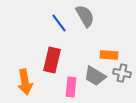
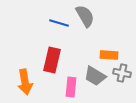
blue line: rotated 36 degrees counterclockwise
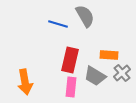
blue line: moved 1 px left, 1 px down
red rectangle: moved 18 px right
gray cross: rotated 36 degrees clockwise
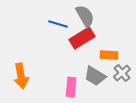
red rectangle: moved 12 px right, 22 px up; rotated 45 degrees clockwise
orange arrow: moved 4 px left, 6 px up
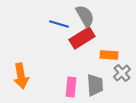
blue line: moved 1 px right
gray trapezoid: moved 9 px down; rotated 125 degrees counterclockwise
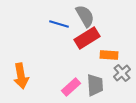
red rectangle: moved 5 px right
pink rectangle: rotated 42 degrees clockwise
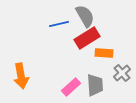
blue line: rotated 30 degrees counterclockwise
orange rectangle: moved 5 px left, 2 px up
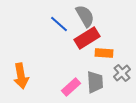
blue line: rotated 54 degrees clockwise
gray trapezoid: moved 3 px up
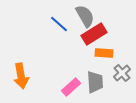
red rectangle: moved 7 px right, 4 px up
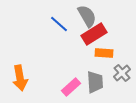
gray semicircle: moved 2 px right
orange arrow: moved 1 px left, 2 px down
